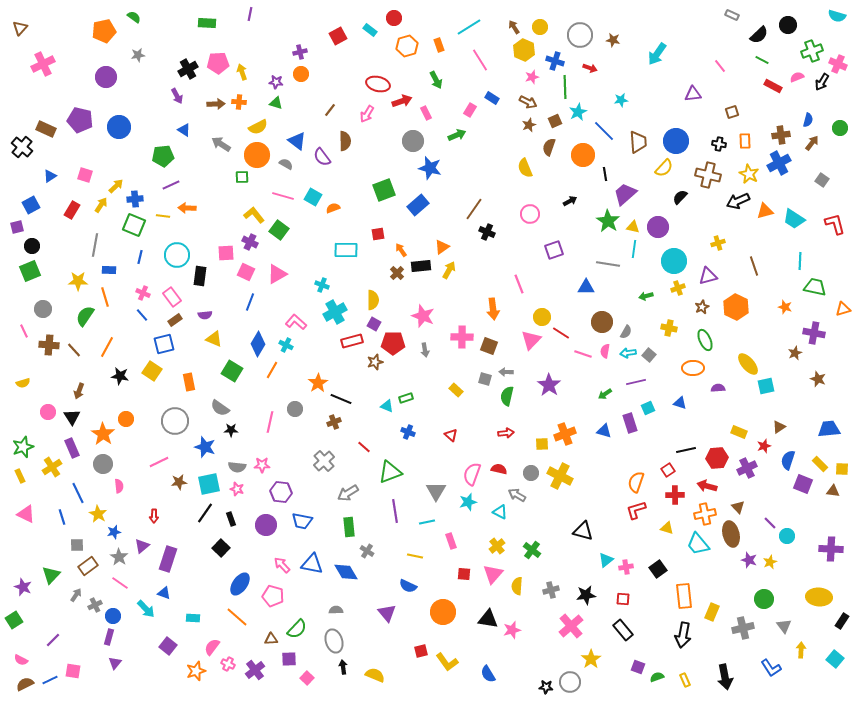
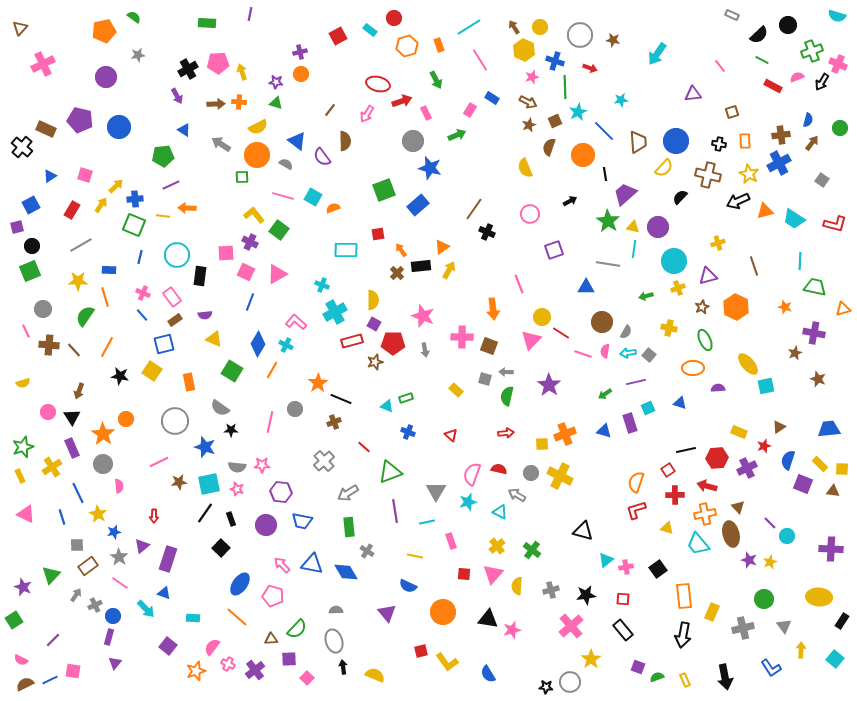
red L-shape at (835, 224): rotated 120 degrees clockwise
gray line at (95, 245): moved 14 px left; rotated 50 degrees clockwise
pink line at (24, 331): moved 2 px right
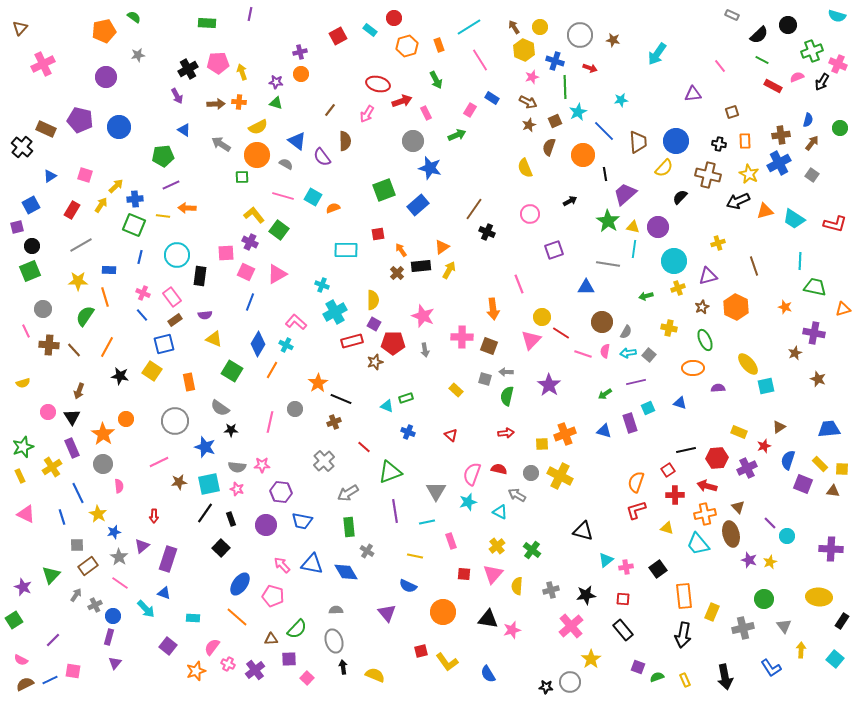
gray square at (822, 180): moved 10 px left, 5 px up
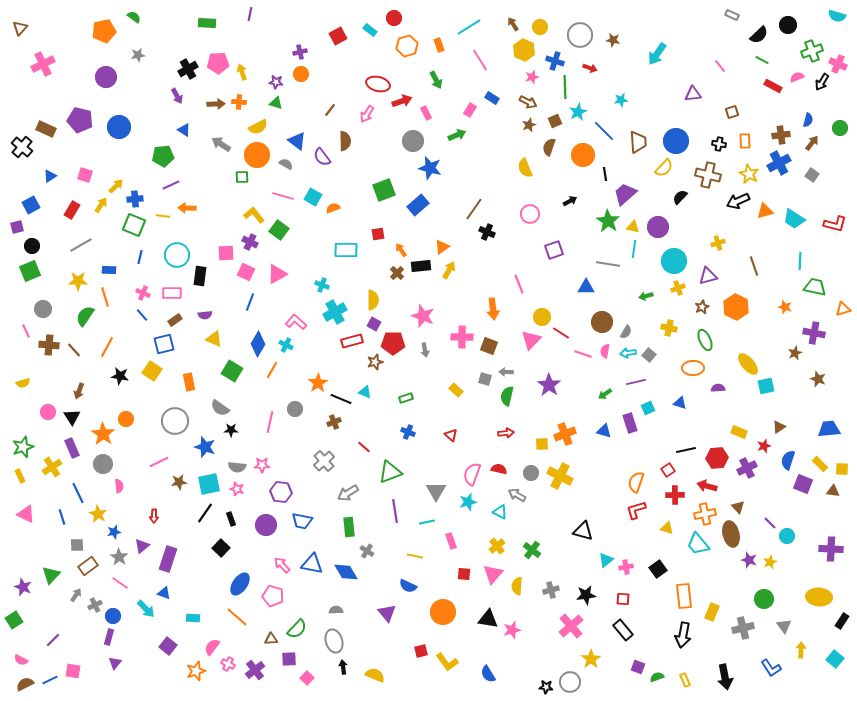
brown arrow at (514, 27): moved 1 px left, 3 px up
pink rectangle at (172, 297): moved 4 px up; rotated 54 degrees counterclockwise
cyan triangle at (387, 406): moved 22 px left, 14 px up
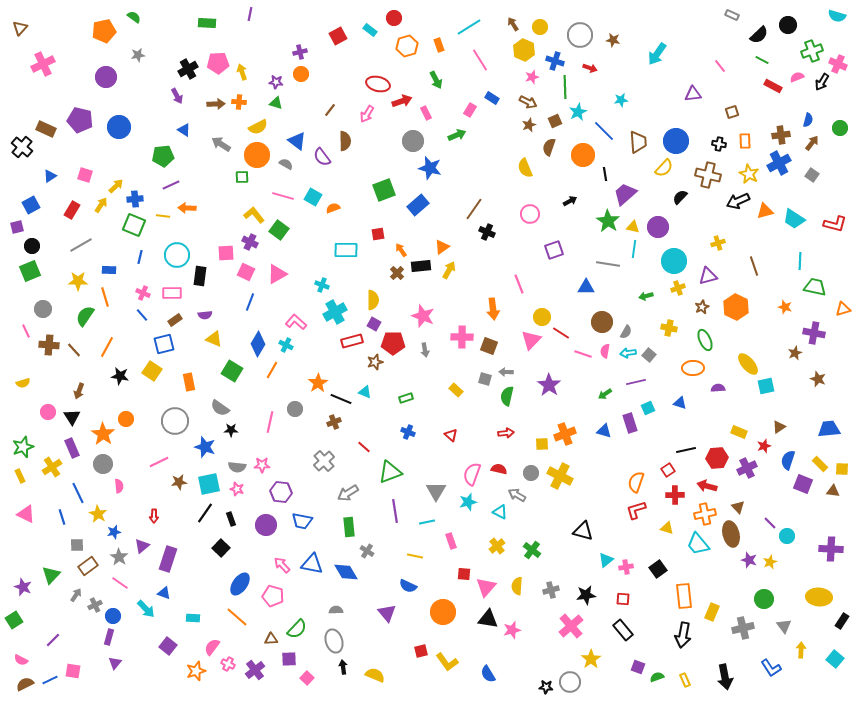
pink triangle at (493, 574): moved 7 px left, 13 px down
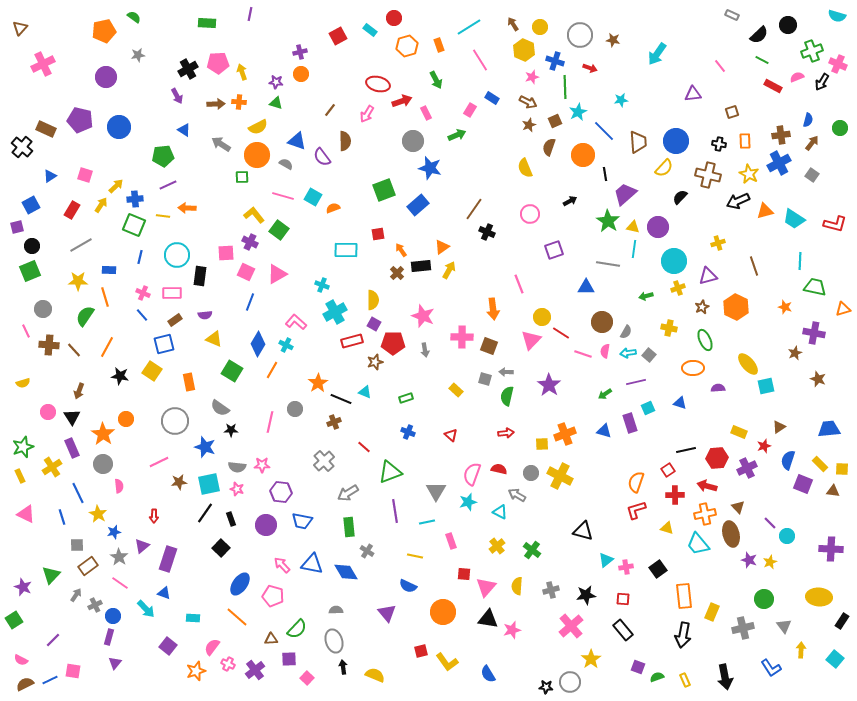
blue triangle at (297, 141): rotated 18 degrees counterclockwise
purple line at (171, 185): moved 3 px left
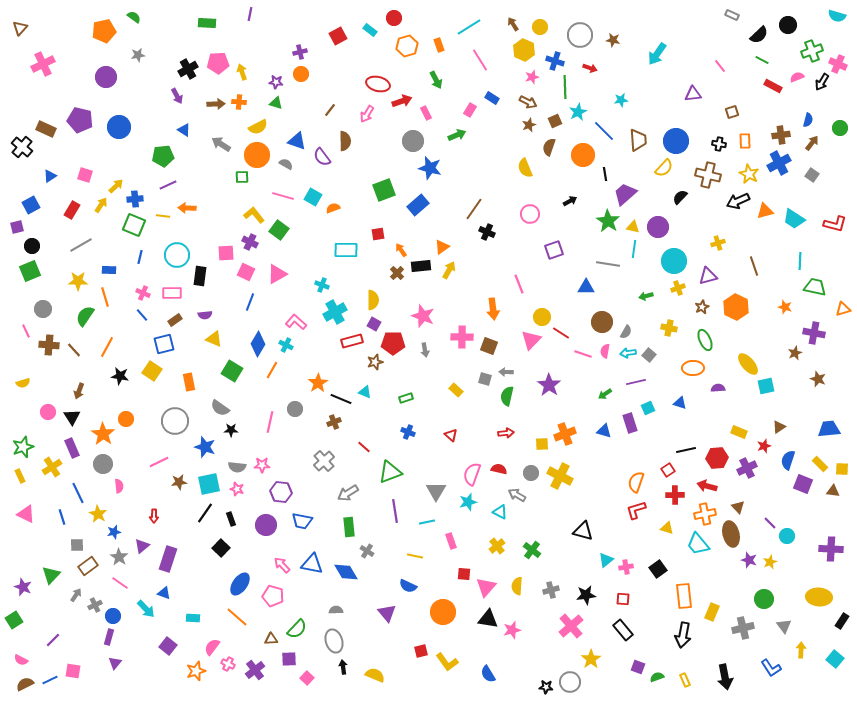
brown trapezoid at (638, 142): moved 2 px up
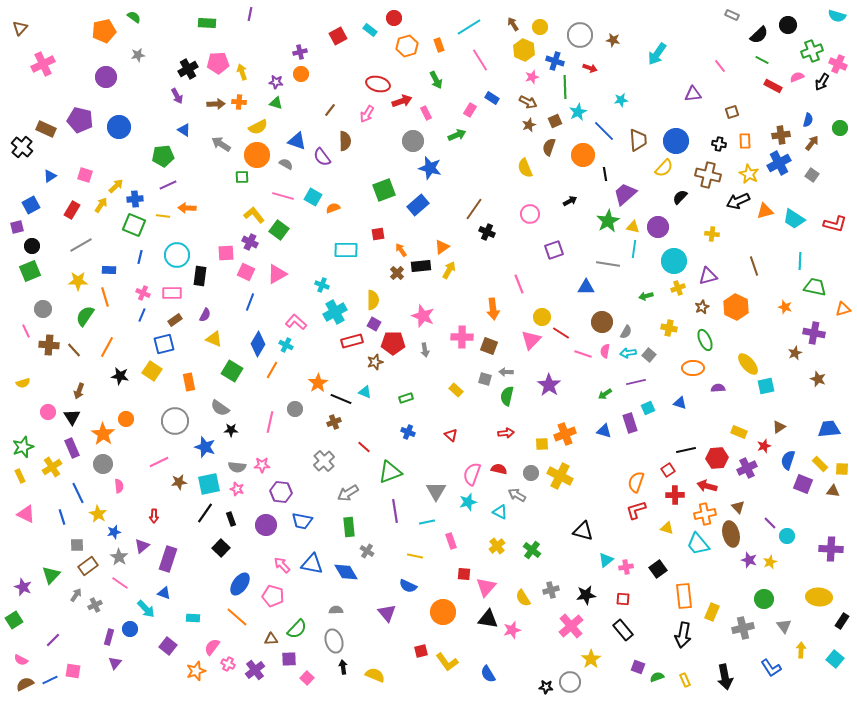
green star at (608, 221): rotated 10 degrees clockwise
yellow cross at (718, 243): moved 6 px left, 9 px up; rotated 24 degrees clockwise
blue line at (142, 315): rotated 64 degrees clockwise
purple semicircle at (205, 315): rotated 56 degrees counterclockwise
yellow semicircle at (517, 586): moved 6 px right, 12 px down; rotated 36 degrees counterclockwise
blue circle at (113, 616): moved 17 px right, 13 px down
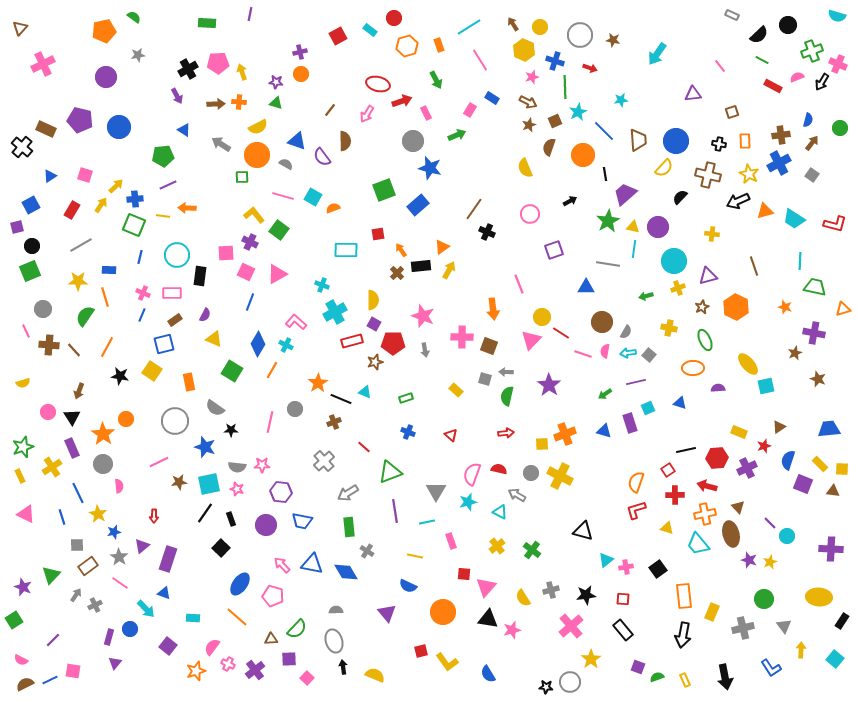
gray semicircle at (220, 408): moved 5 px left
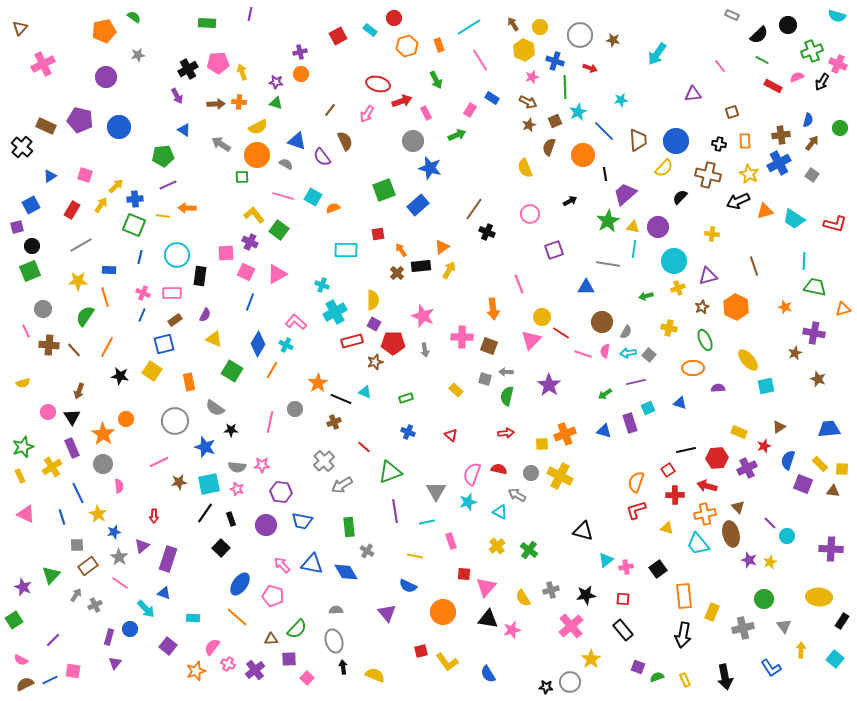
brown rectangle at (46, 129): moved 3 px up
brown semicircle at (345, 141): rotated 24 degrees counterclockwise
cyan line at (800, 261): moved 4 px right
yellow ellipse at (748, 364): moved 4 px up
gray arrow at (348, 493): moved 6 px left, 8 px up
green cross at (532, 550): moved 3 px left
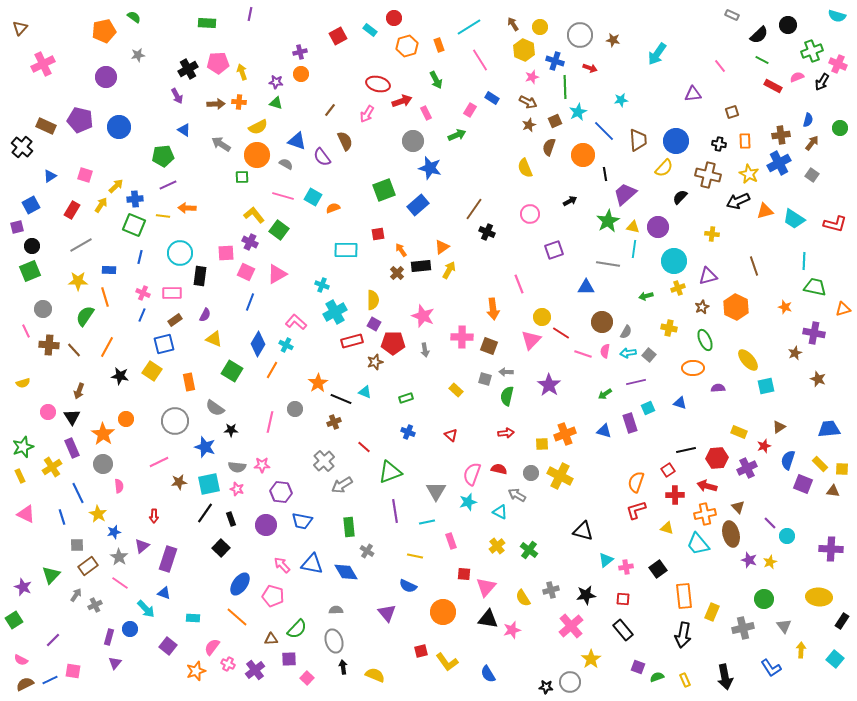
cyan circle at (177, 255): moved 3 px right, 2 px up
